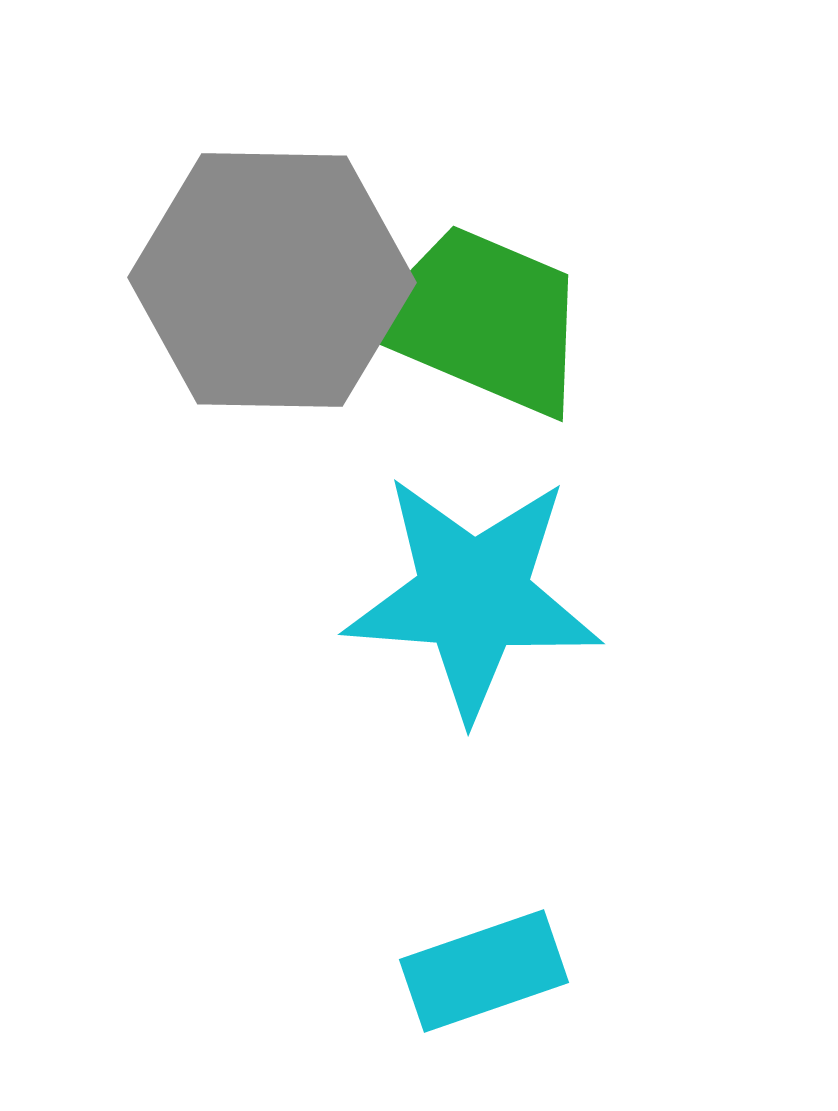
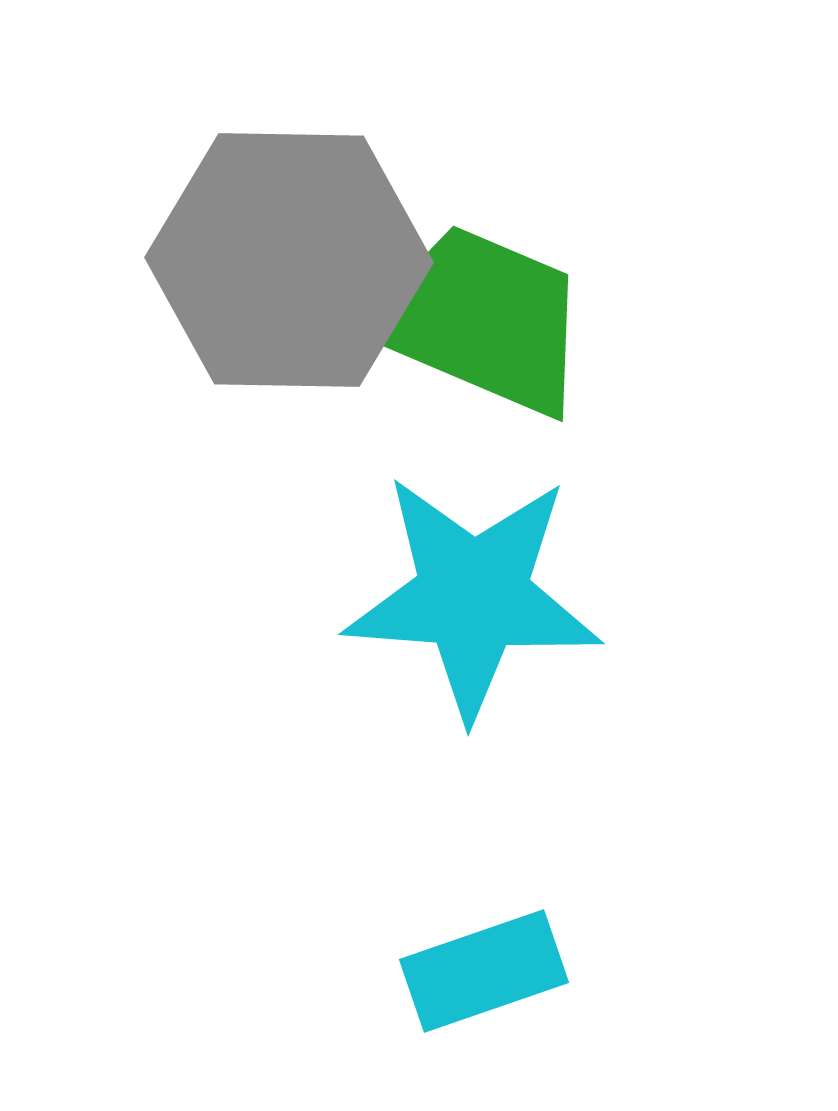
gray hexagon: moved 17 px right, 20 px up
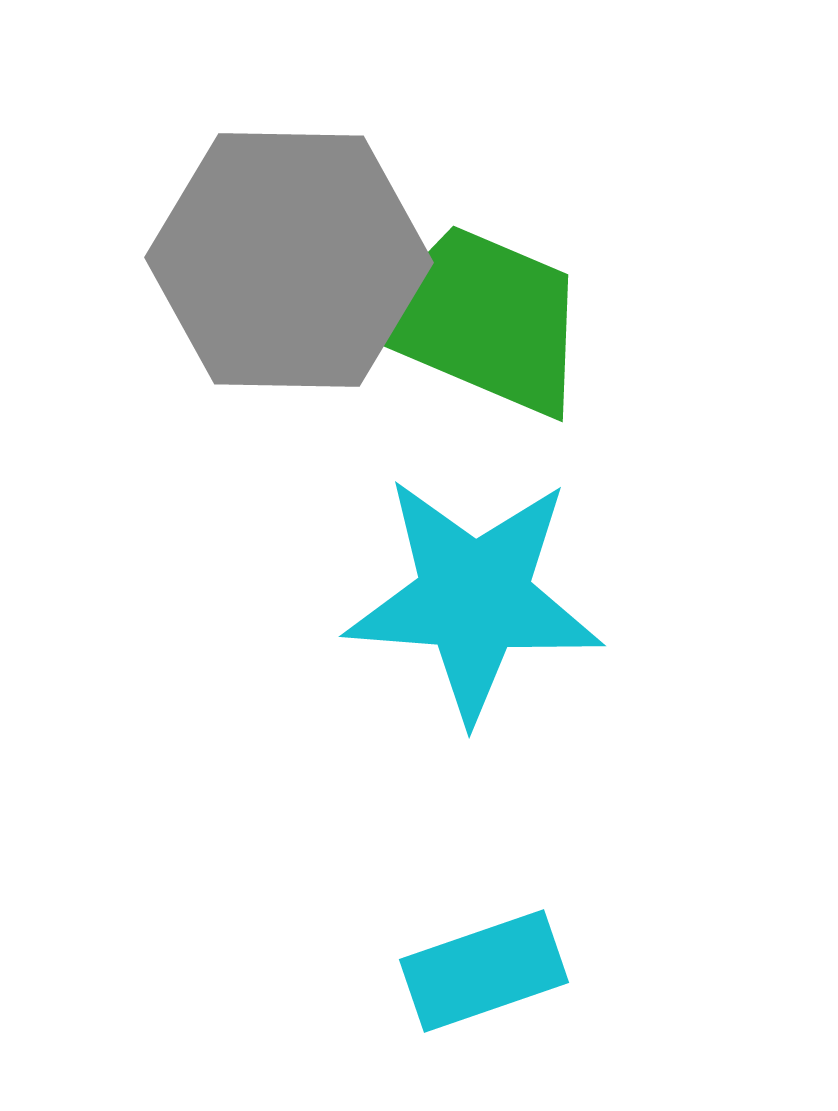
cyan star: moved 1 px right, 2 px down
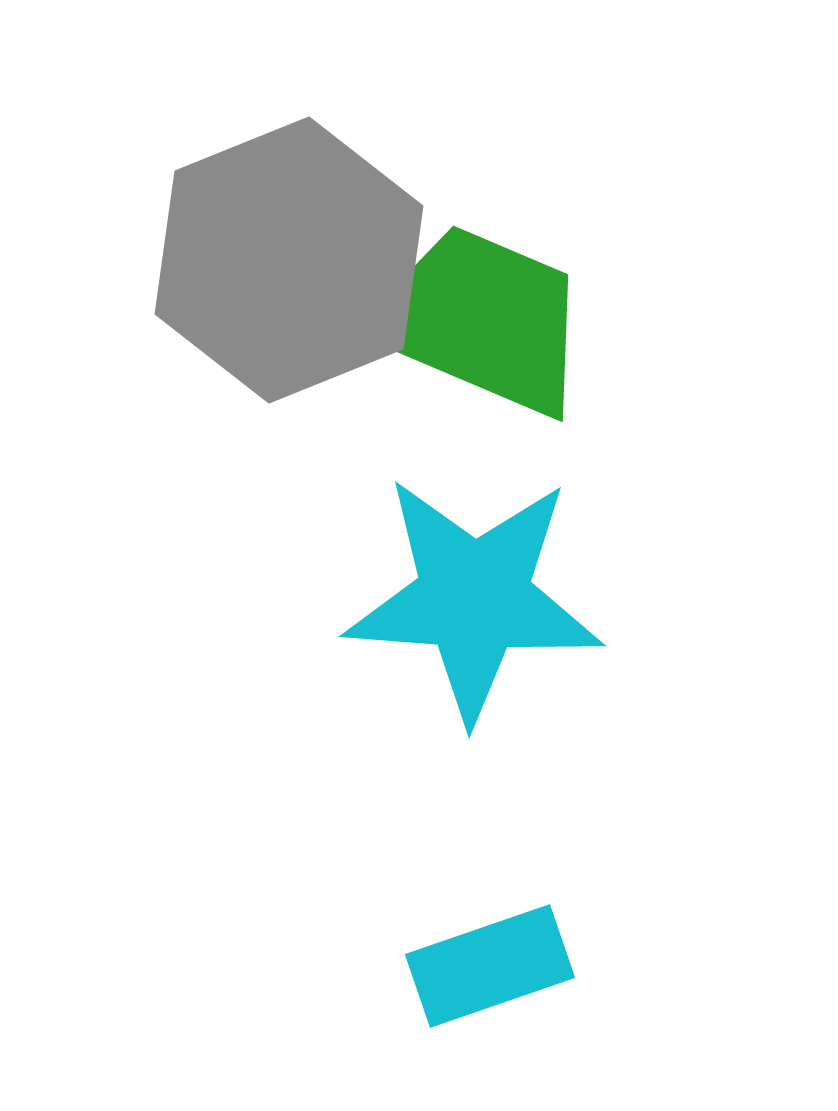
gray hexagon: rotated 23 degrees counterclockwise
cyan rectangle: moved 6 px right, 5 px up
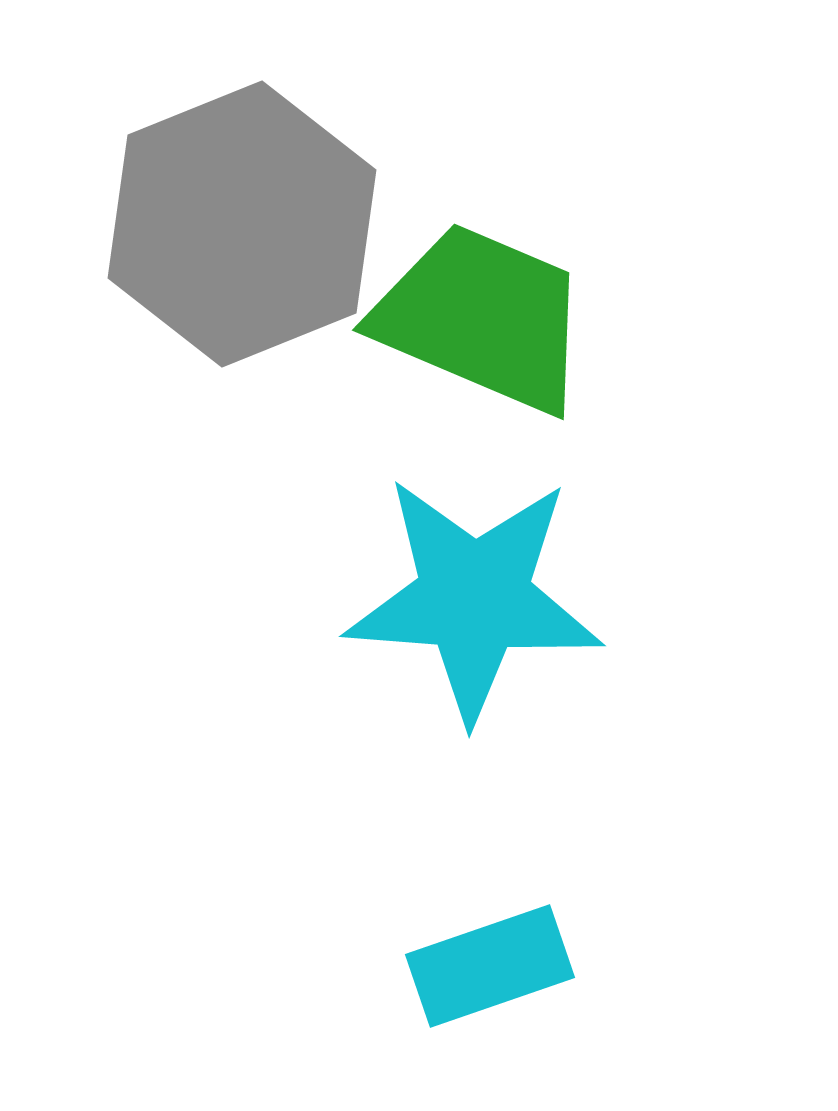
gray hexagon: moved 47 px left, 36 px up
green trapezoid: moved 1 px right, 2 px up
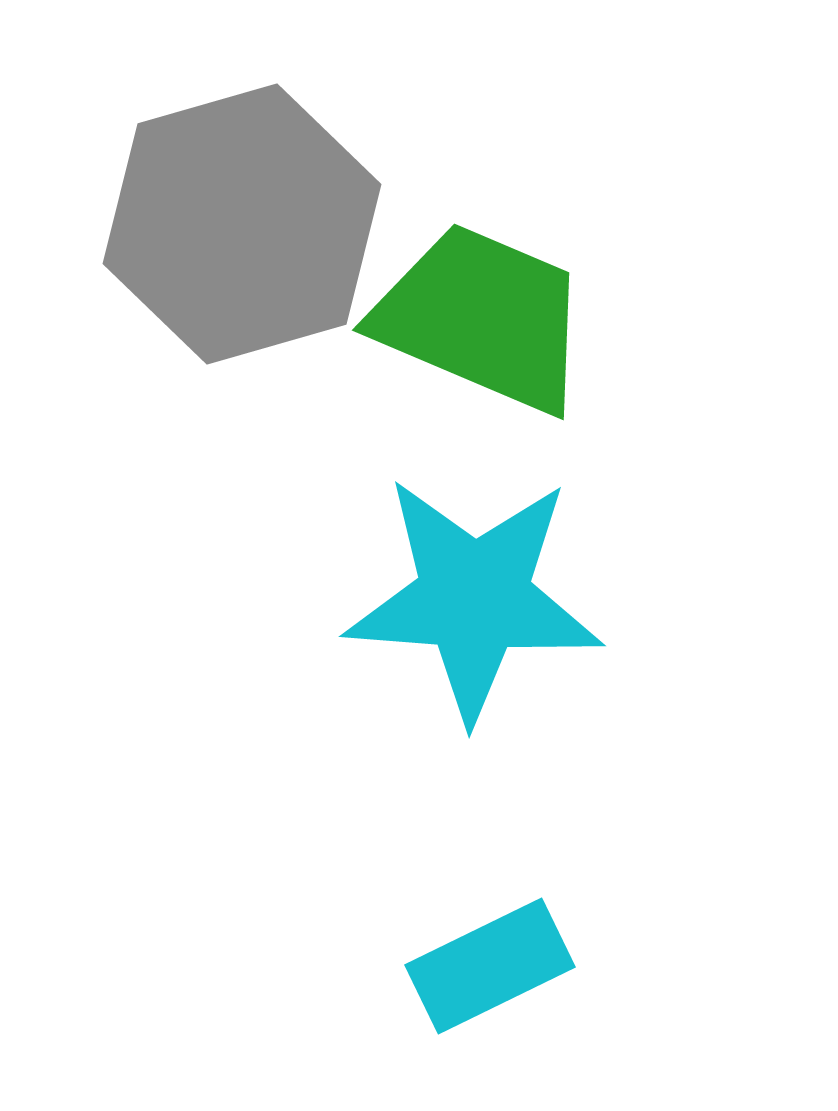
gray hexagon: rotated 6 degrees clockwise
cyan rectangle: rotated 7 degrees counterclockwise
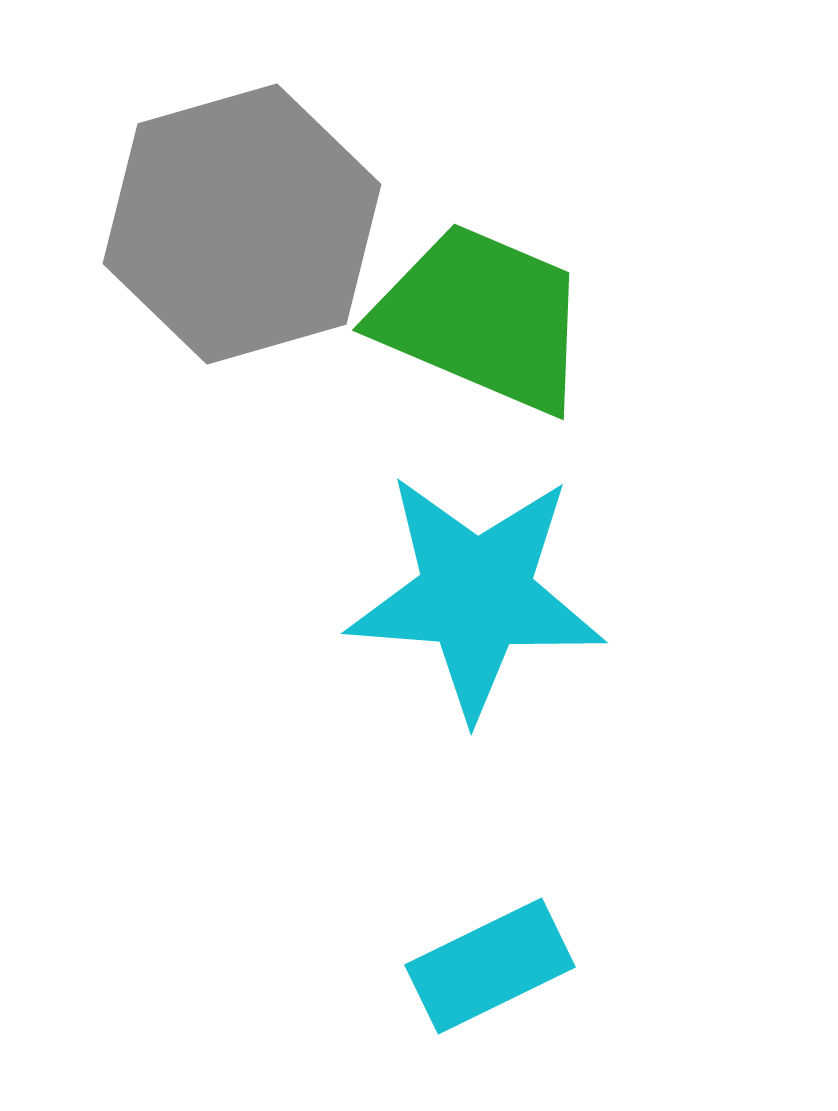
cyan star: moved 2 px right, 3 px up
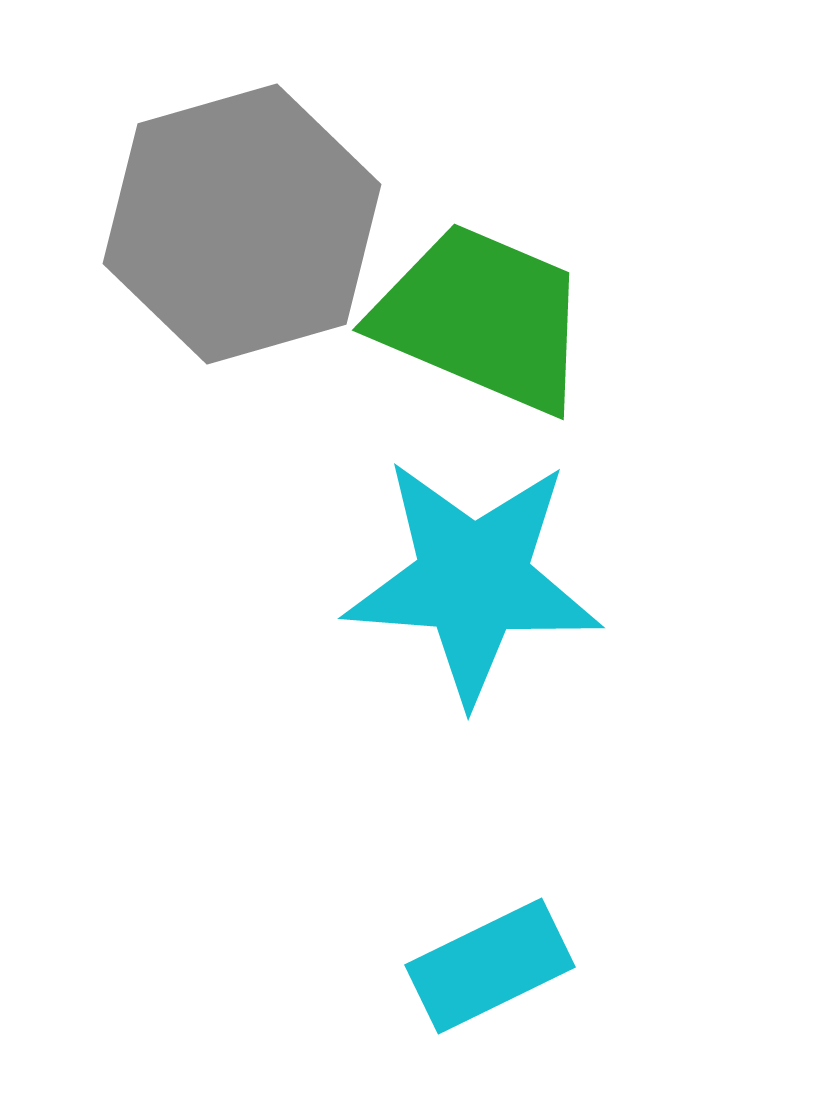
cyan star: moved 3 px left, 15 px up
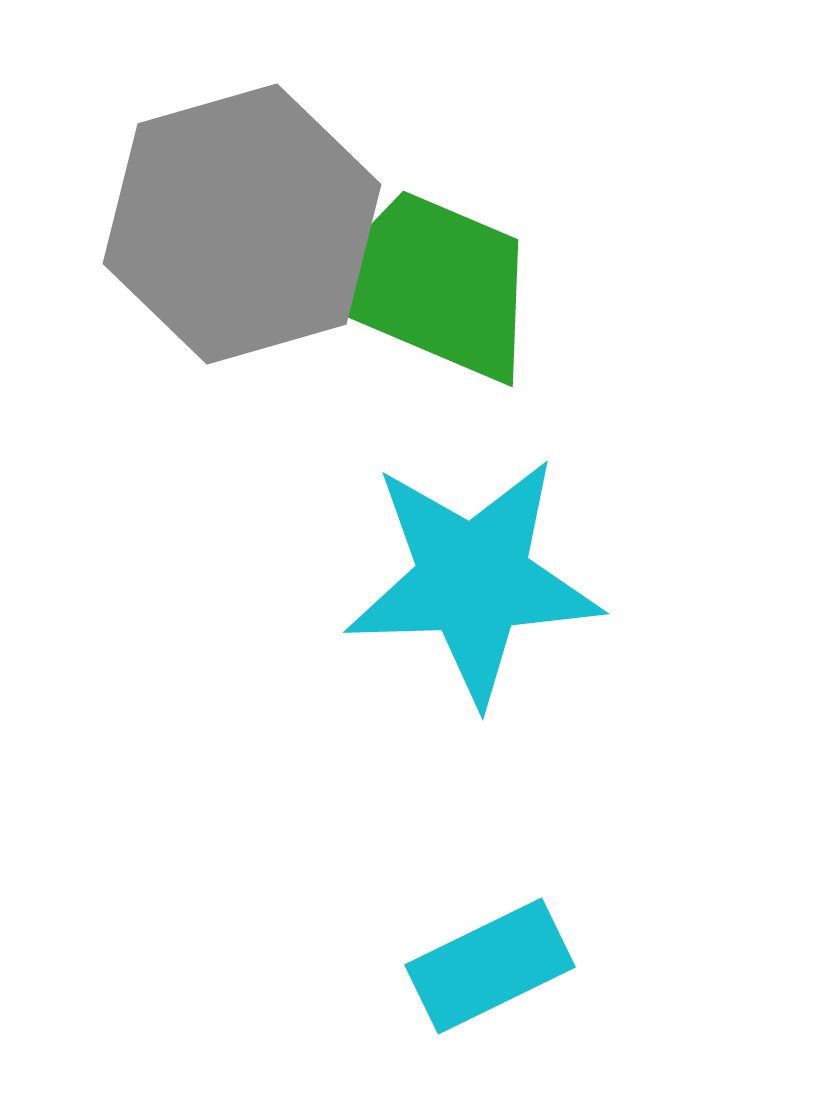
green trapezoid: moved 51 px left, 33 px up
cyan star: rotated 6 degrees counterclockwise
